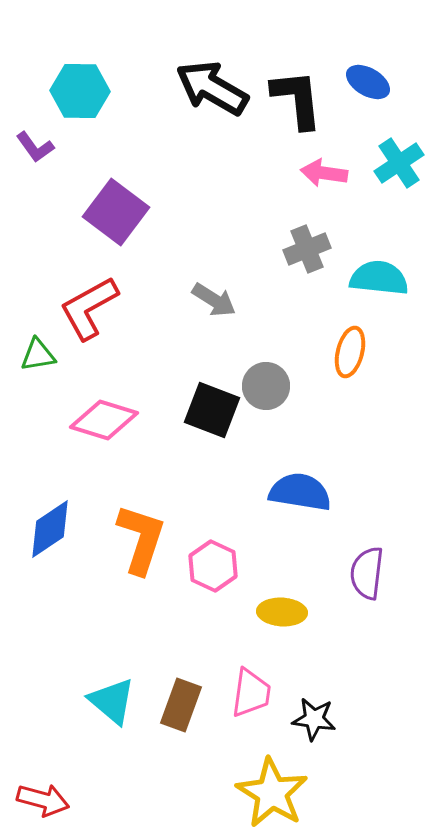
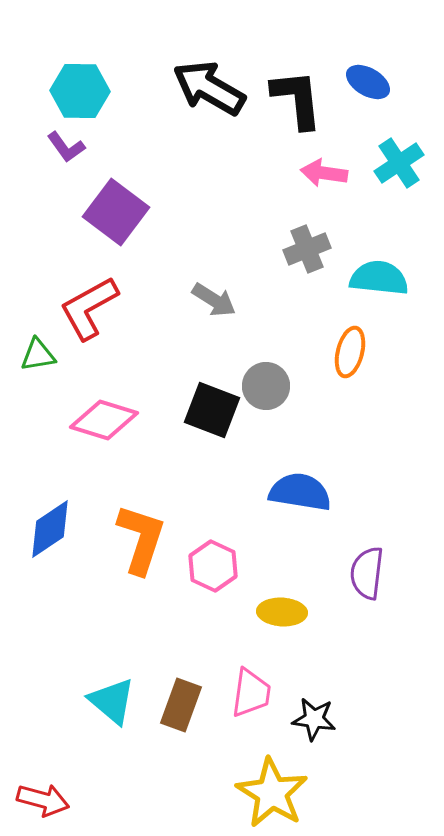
black arrow: moved 3 px left
purple L-shape: moved 31 px right
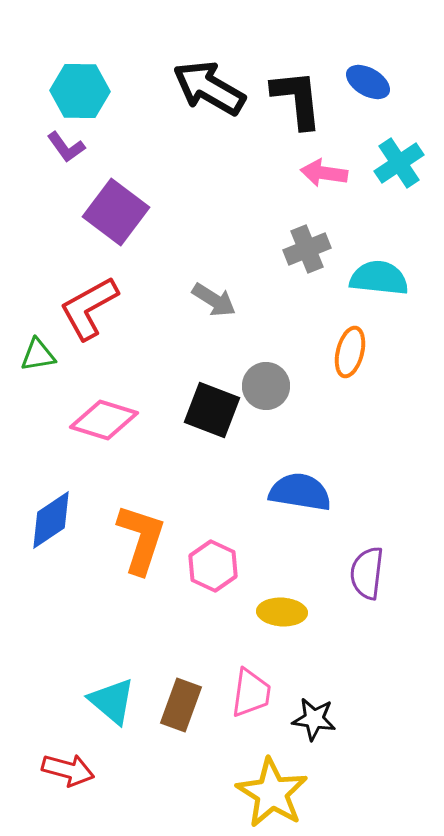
blue diamond: moved 1 px right, 9 px up
red arrow: moved 25 px right, 30 px up
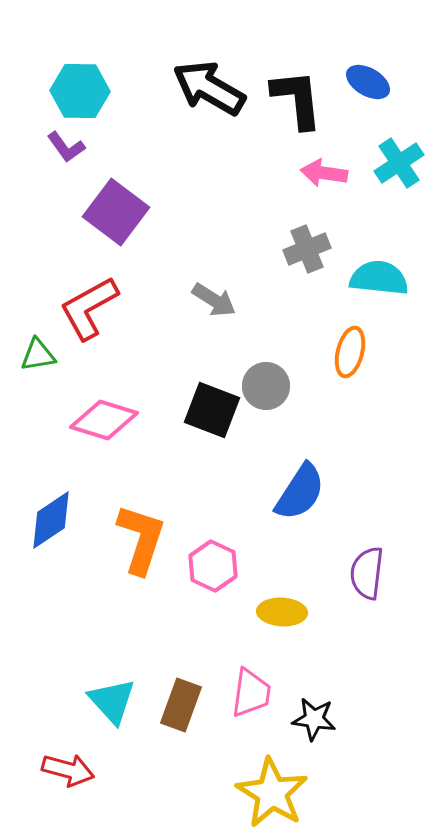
blue semicircle: rotated 114 degrees clockwise
cyan triangle: rotated 8 degrees clockwise
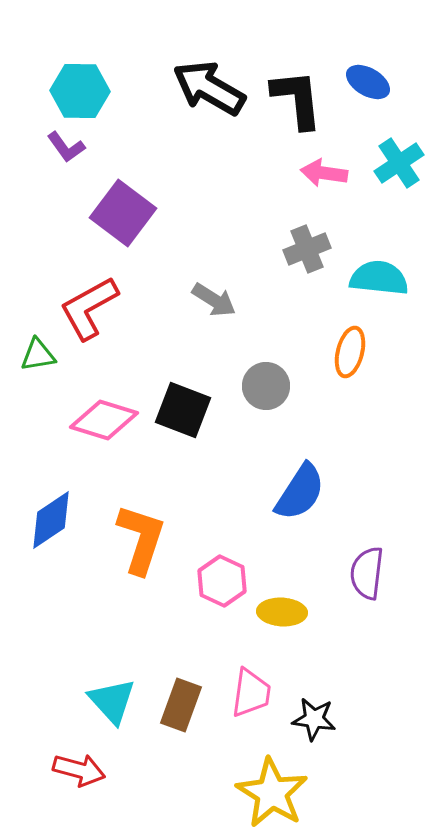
purple square: moved 7 px right, 1 px down
black square: moved 29 px left
pink hexagon: moved 9 px right, 15 px down
red arrow: moved 11 px right
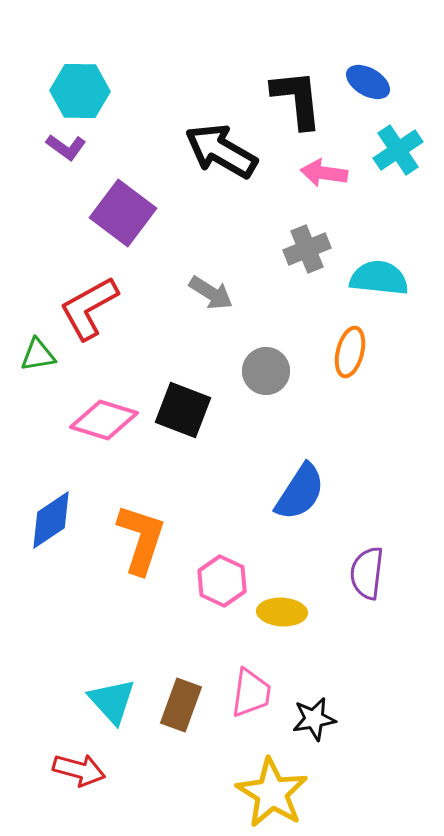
black arrow: moved 12 px right, 63 px down
purple L-shape: rotated 18 degrees counterclockwise
cyan cross: moved 1 px left, 13 px up
gray arrow: moved 3 px left, 7 px up
gray circle: moved 15 px up
black star: rotated 18 degrees counterclockwise
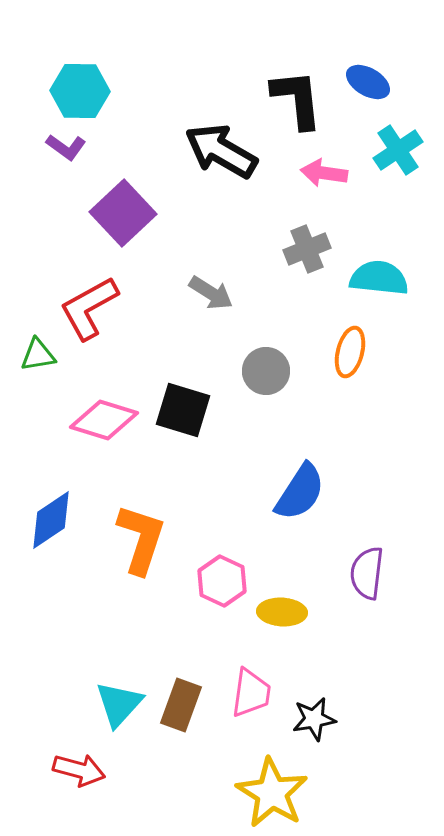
purple square: rotated 10 degrees clockwise
black square: rotated 4 degrees counterclockwise
cyan triangle: moved 7 px right, 3 px down; rotated 24 degrees clockwise
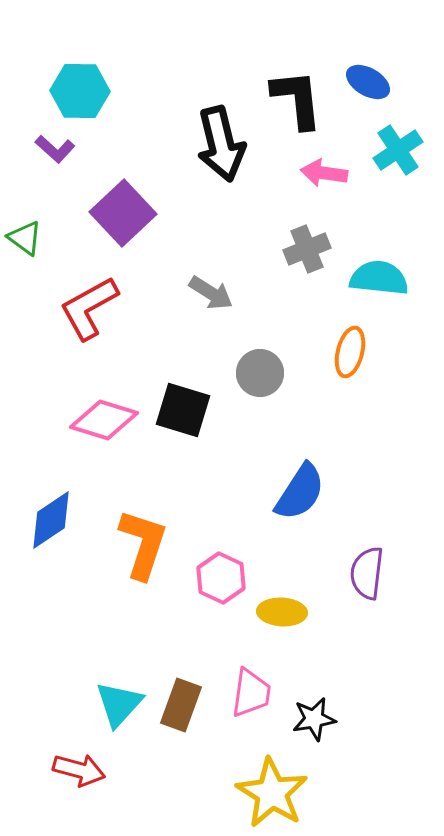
purple L-shape: moved 11 px left, 2 px down; rotated 6 degrees clockwise
black arrow: moved 7 px up; rotated 134 degrees counterclockwise
green triangle: moved 13 px left, 117 px up; rotated 45 degrees clockwise
gray circle: moved 6 px left, 2 px down
orange L-shape: moved 2 px right, 5 px down
pink hexagon: moved 1 px left, 3 px up
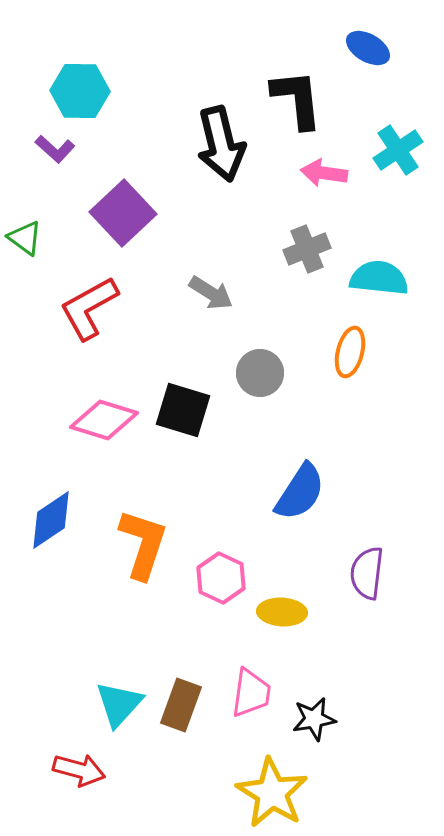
blue ellipse: moved 34 px up
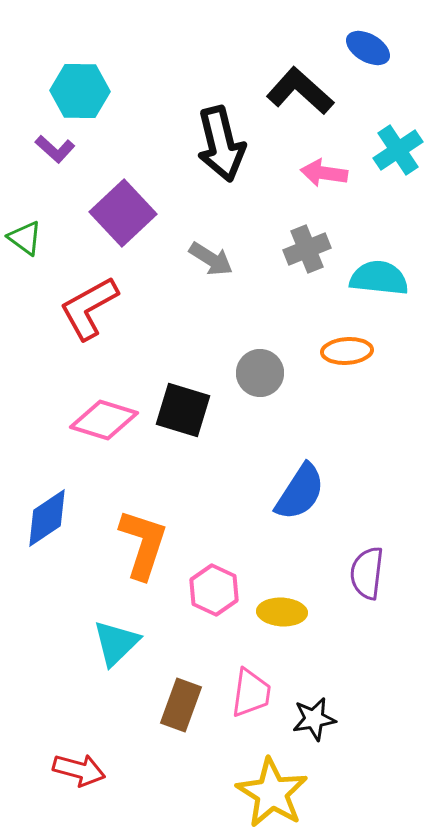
black L-shape: moved 3 px right, 8 px up; rotated 42 degrees counterclockwise
gray arrow: moved 34 px up
orange ellipse: moved 3 px left, 1 px up; rotated 72 degrees clockwise
blue diamond: moved 4 px left, 2 px up
pink hexagon: moved 7 px left, 12 px down
cyan triangle: moved 3 px left, 61 px up; rotated 4 degrees clockwise
